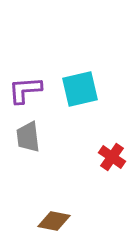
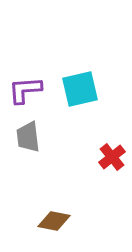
red cross: rotated 16 degrees clockwise
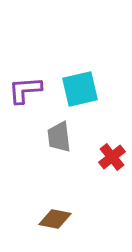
gray trapezoid: moved 31 px right
brown diamond: moved 1 px right, 2 px up
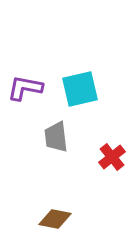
purple L-shape: moved 2 px up; rotated 15 degrees clockwise
gray trapezoid: moved 3 px left
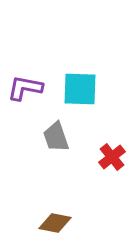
cyan square: rotated 15 degrees clockwise
gray trapezoid: rotated 12 degrees counterclockwise
brown diamond: moved 4 px down
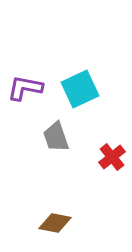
cyan square: rotated 27 degrees counterclockwise
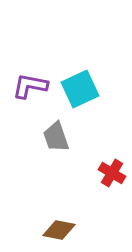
purple L-shape: moved 5 px right, 2 px up
red cross: moved 16 px down; rotated 20 degrees counterclockwise
brown diamond: moved 4 px right, 7 px down
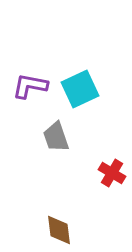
brown diamond: rotated 72 degrees clockwise
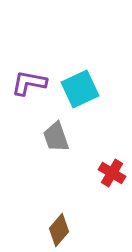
purple L-shape: moved 1 px left, 3 px up
brown diamond: rotated 48 degrees clockwise
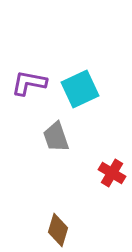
brown diamond: moved 1 px left; rotated 24 degrees counterclockwise
